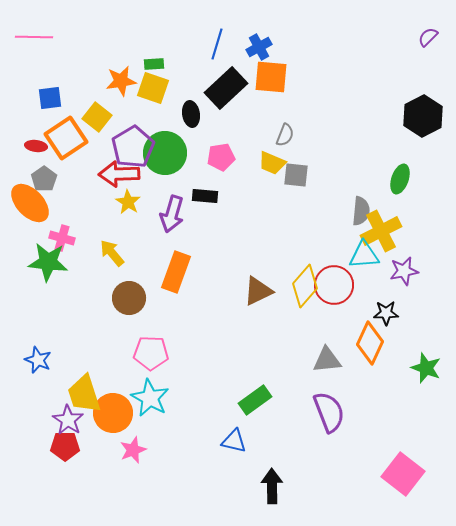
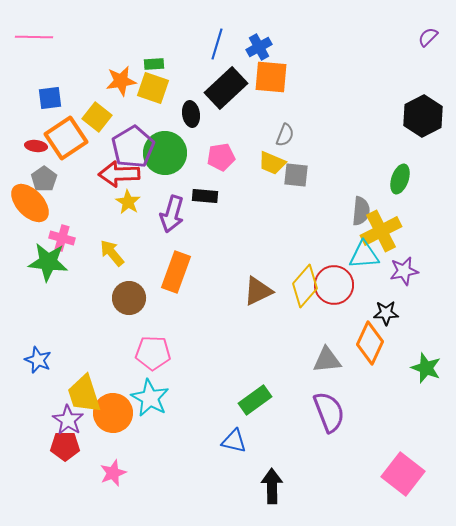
pink pentagon at (151, 353): moved 2 px right
pink star at (133, 450): moved 20 px left, 23 px down
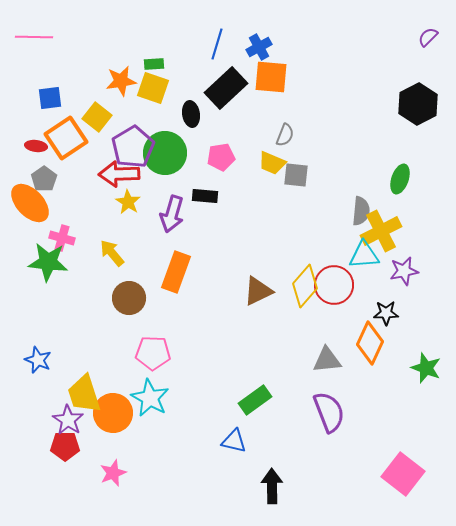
black hexagon at (423, 116): moved 5 px left, 12 px up
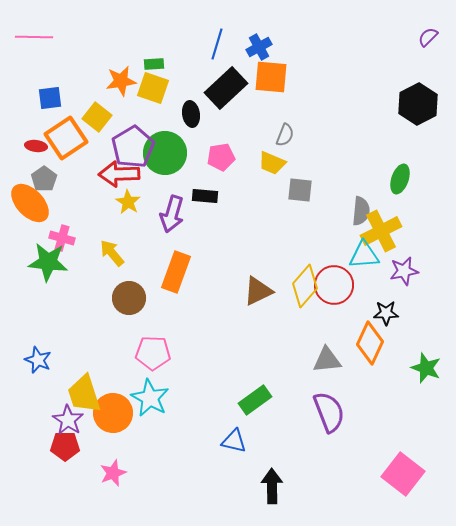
gray square at (296, 175): moved 4 px right, 15 px down
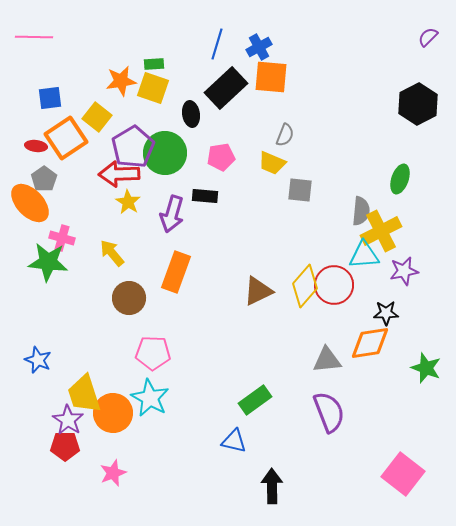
orange diamond at (370, 343): rotated 57 degrees clockwise
